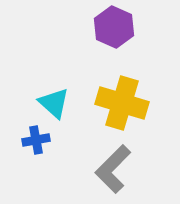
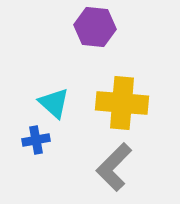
purple hexagon: moved 19 px left; rotated 18 degrees counterclockwise
yellow cross: rotated 12 degrees counterclockwise
gray L-shape: moved 1 px right, 2 px up
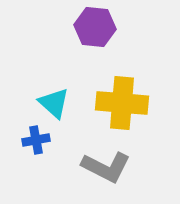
gray L-shape: moved 8 px left; rotated 108 degrees counterclockwise
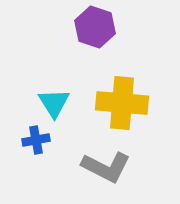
purple hexagon: rotated 12 degrees clockwise
cyan triangle: rotated 16 degrees clockwise
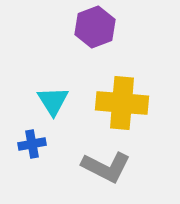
purple hexagon: rotated 21 degrees clockwise
cyan triangle: moved 1 px left, 2 px up
blue cross: moved 4 px left, 4 px down
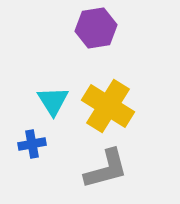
purple hexagon: moved 1 px right, 1 px down; rotated 12 degrees clockwise
yellow cross: moved 14 px left, 3 px down; rotated 27 degrees clockwise
gray L-shape: moved 2 px down; rotated 42 degrees counterclockwise
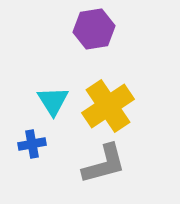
purple hexagon: moved 2 px left, 1 px down
yellow cross: rotated 24 degrees clockwise
gray L-shape: moved 2 px left, 5 px up
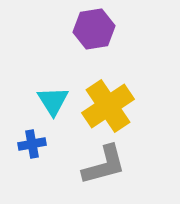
gray L-shape: moved 1 px down
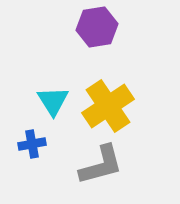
purple hexagon: moved 3 px right, 2 px up
gray L-shape: moved 3 px left
